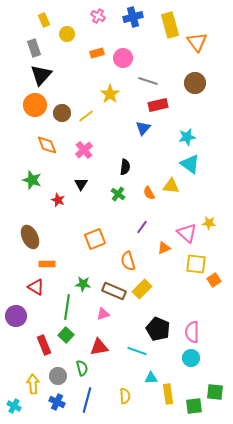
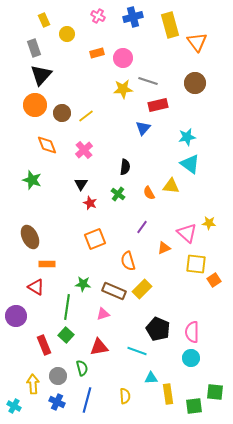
yellow star at (110, 94): moved 13 px right, 5 px up; rotated 30 degrees clockwise
red star at (58, 200): moved 32 px right, 3 px down
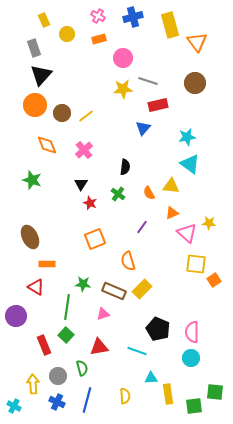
orange rectangle at (97, 53): moved 2 px right, 14 px up
orange triangle at (164, 248): moved 8 px right, 35 px up
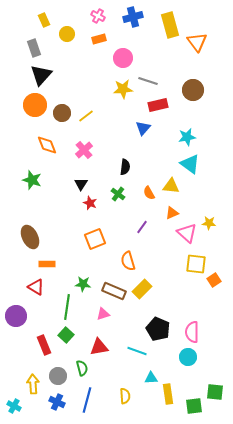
brown circle at (195, 83): moved 2 px left, 7 px down
cyan circle at (191, 358): moved 3 px left, 1 px up
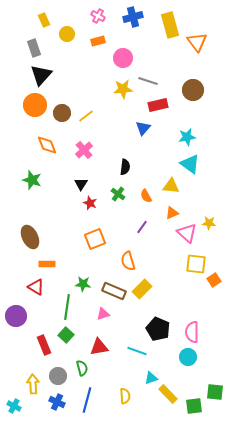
orange rectangle at (99, 39): moved 1 px left, 2 px down
orange semicircle at (149, 193): moved 3 px left, 3 px down
cyan triangle at (151, 378): rotated 16 degrees counterclockwise
yellow rectangle at (168, 394): rotated 36 degrees counterclockwise
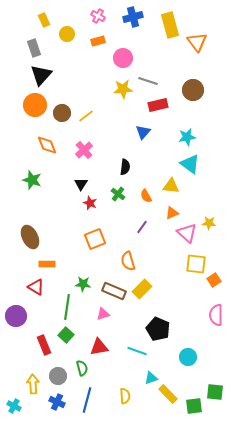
blue triangle at (143, 128): moved 4 px down
pink semicircle at (192, 332): moved 24 px right, 17 px up
